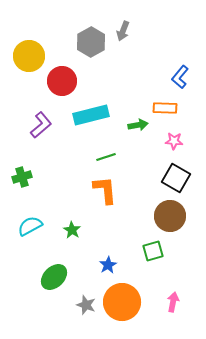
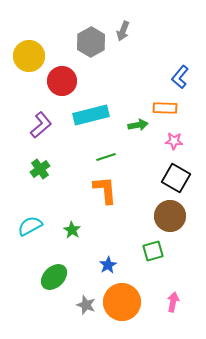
green cross: moved 18 px right, 8 px up; rotated 18 degrees counterclockwise
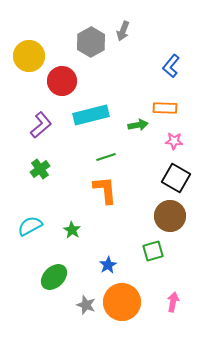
blue L-shape: moved 9 px left, 11 px up
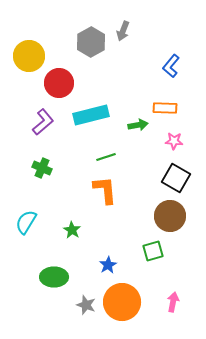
red circle: moved 3 px left, 2 px down
purple L-shape: moved 2 px right, 3 px up
green cross: moved 2 px right, 1 px up; rotated 30 degrees counterclockwise
cyan semicircle: moved 4 px left, 4 px up; rotated 30 degrees counterclockwise
green ellipse: rotated 44 degrees clockwise
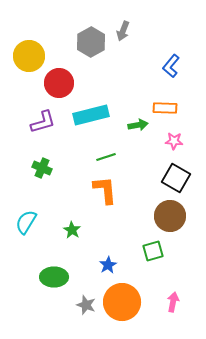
purple L-shape: rotated 24 degrees clockwise
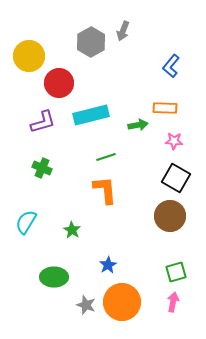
green square: moved 23 px right, 21 px down
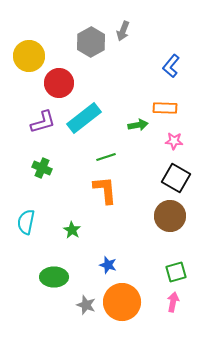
cyan rectangle: moved 7 px left, 3 px down; rotated 24 degrees counterclockwise
cyan semicircle: rotated 20 degrees counterclockwise
blue star: rotated 24 degrees counterclockwise
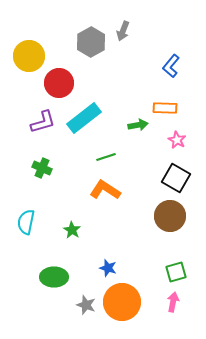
pink star: moved 3 px right, 1 px up; rotated 24 degrees clockwise
orange L-shape: rotated 52 degrees counterclockwise
blue star: moved 3 px down
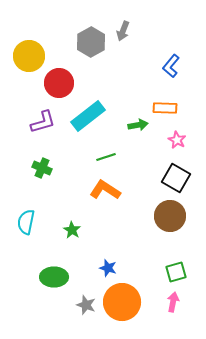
cyan rectangle: moved 4 px right, 2 px up
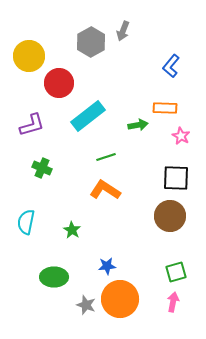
purple L-shape: moved 11 px left, 3 px down
pink star: moved 4 px right, 4 px up
black square: rotated 28 degrees counterclockwise
blue star: moved 1 px left, 2 px up; rotated 24 degrees counterclockwise
orange circle: moved 2 px left, 3 px up
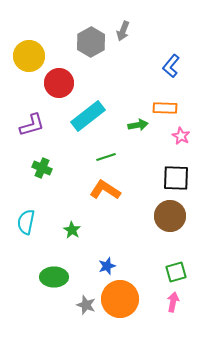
blue star: rotated 12 degrees counterclockwise
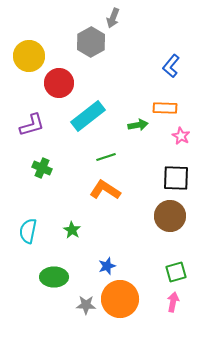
gray arrow: moved 10 px left, 13 px up
cyan semicircle: moved 2 px right, 9 px down
gray star: rotated 18 degrees counterclockwise
